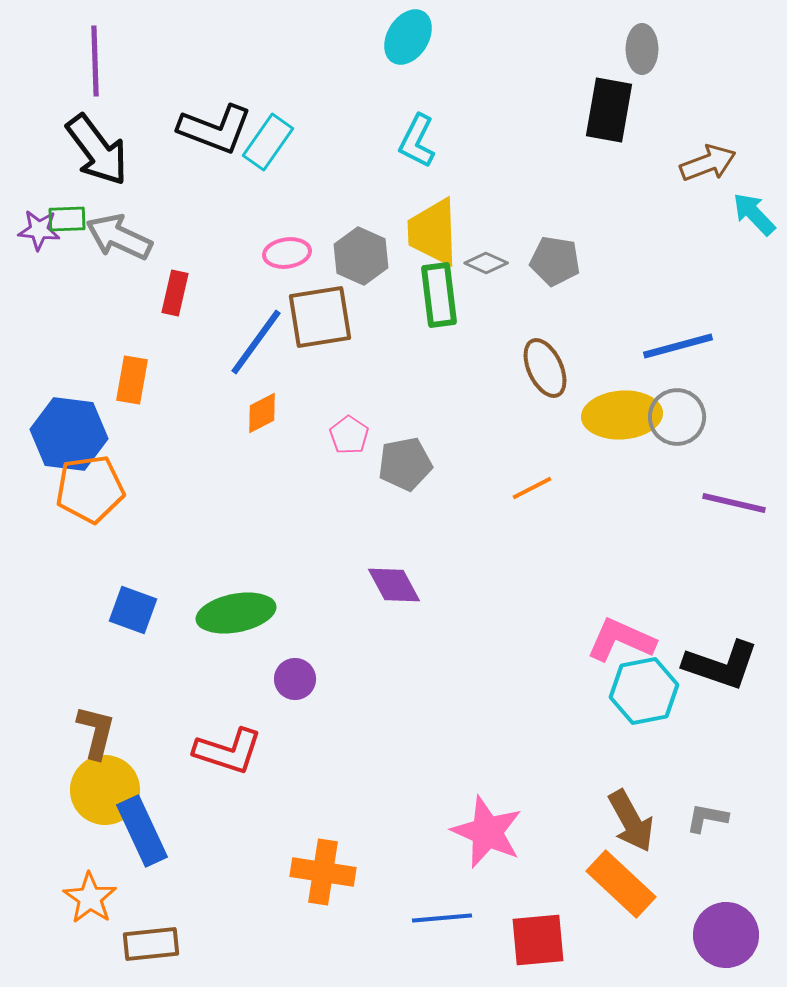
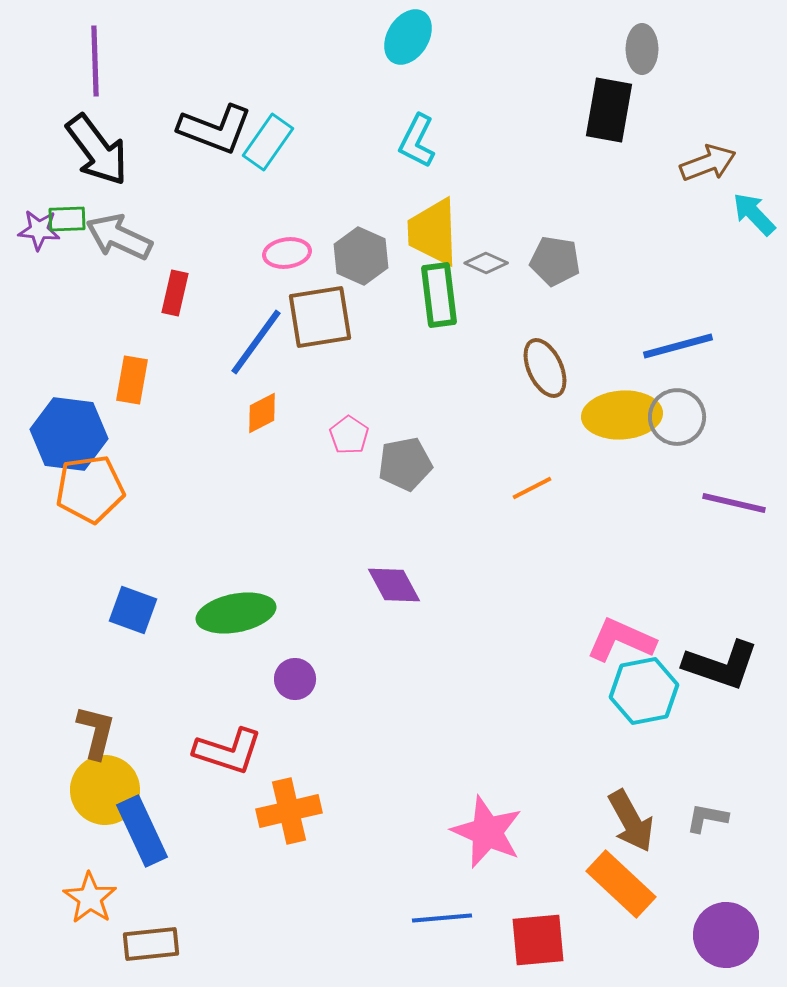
orange cross at (323, 872): moved 34 px left, 61 px up; rotated 22 degrees counterclockwise
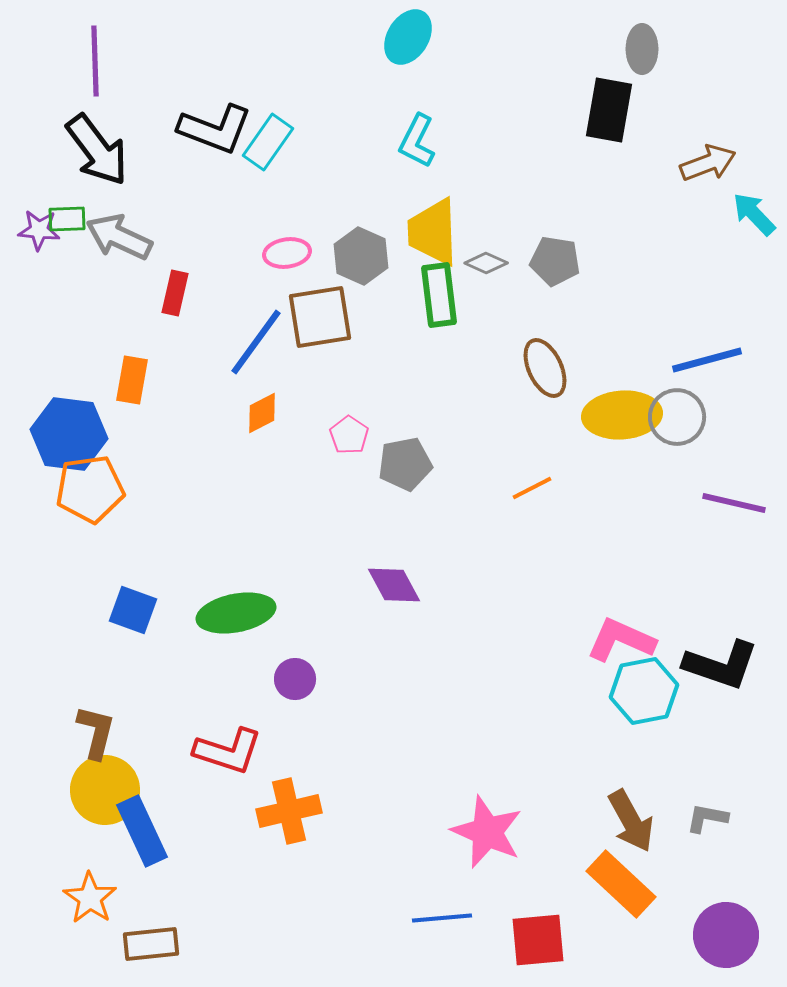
blue line at (678, 346): moved 29 px right, 14 px down
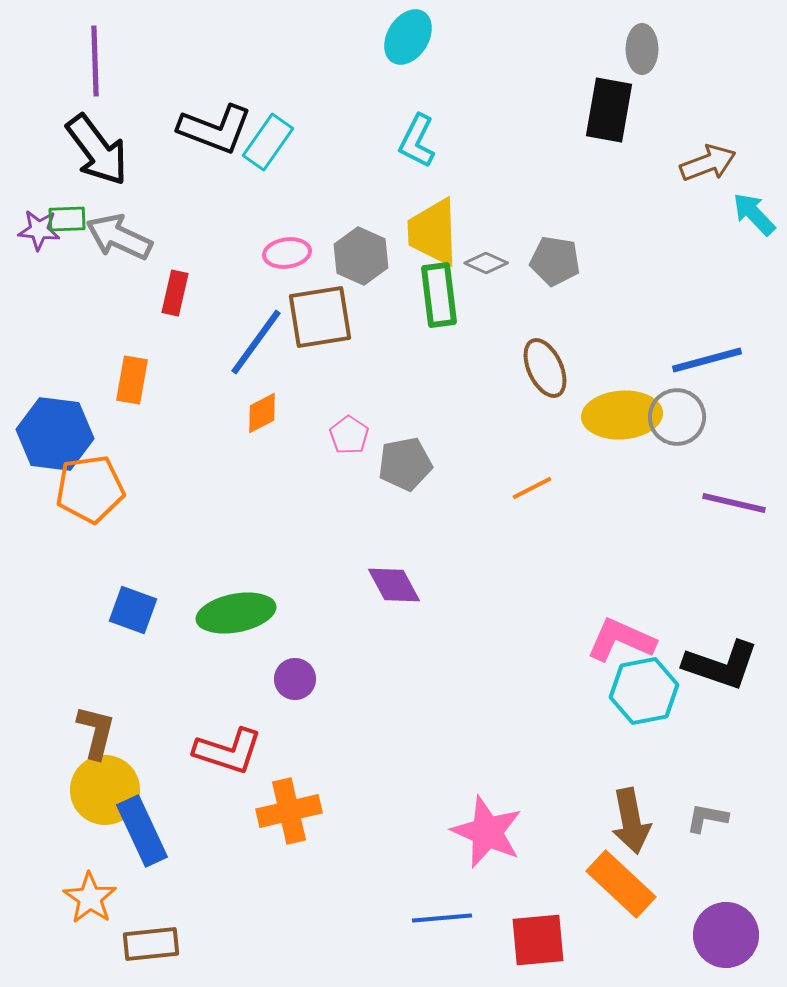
blue hexagon at (69, 434): moved 14 px left
brown arrow at (631, 821): rotated 18 degrees clockwise
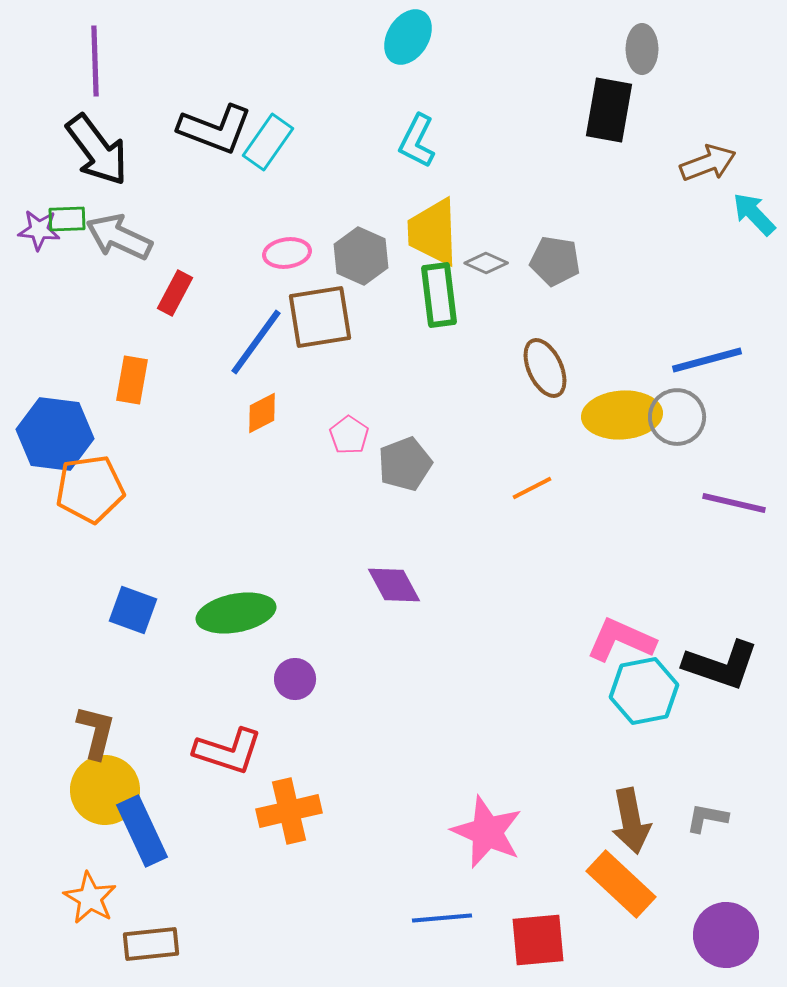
red rectangle at (175, 293): rotated 15 degrees clockwise
gray pentagon at (405, 464): rotated 10 degrees counterclockwise
orange star at (90, 898): rotated 4 degrees counterclockwise
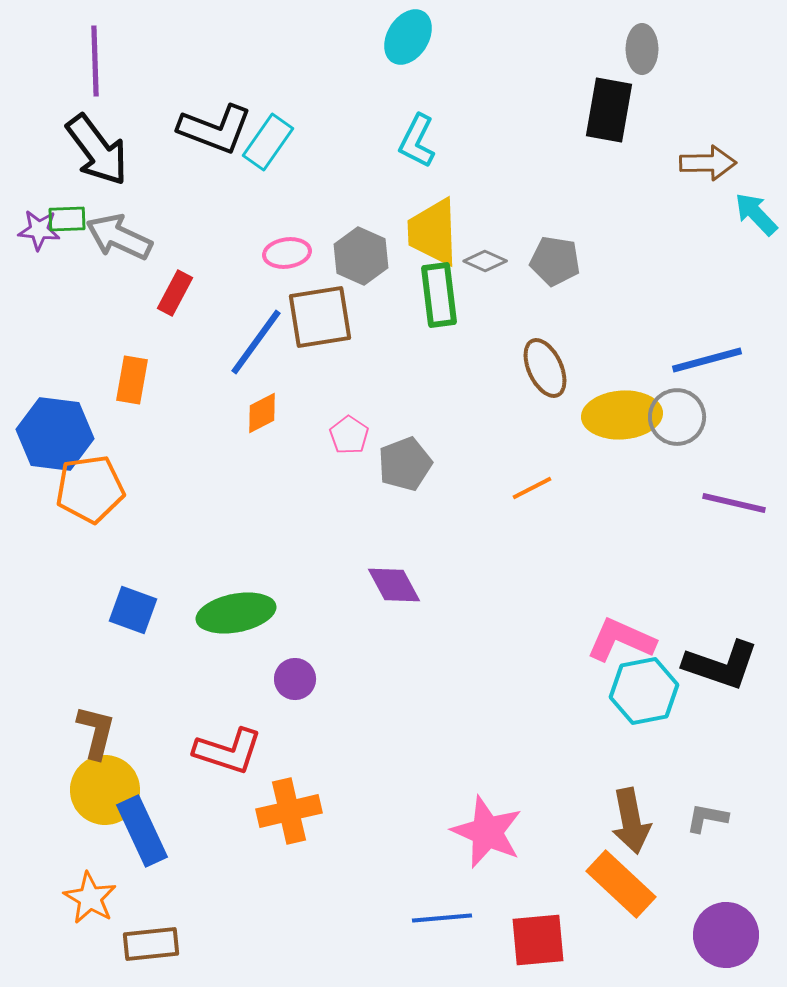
brown arrow at (708, 163): rotated 20 degrees clockwise
cyan arrow at (754, 214): moved 2 px right
gray diamond at (486, 263): moved 1 px left, 2 px up
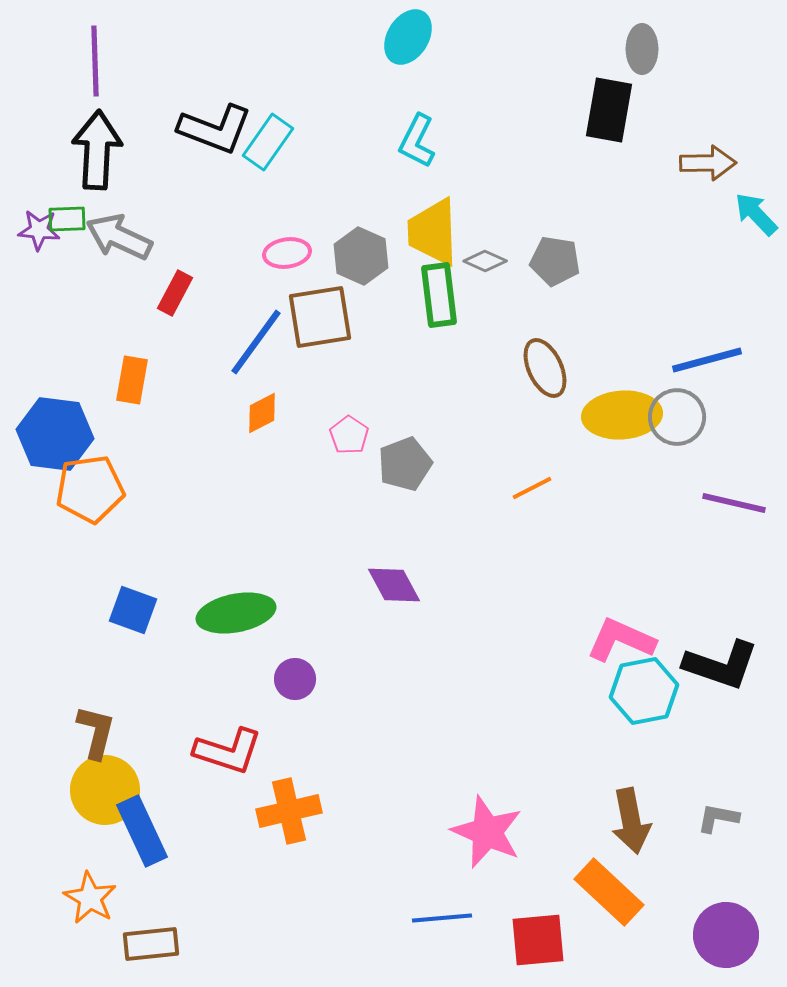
black arrow at (97, 150): rotated 140 degrees counterclockwise
gray L-shape at (707, 818): moved 11 px right
orange rectangle at (621, 884): moved 12 px left, 8 px down
